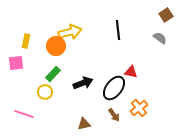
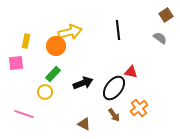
brown triangle: rotated 40 degrees clockwise
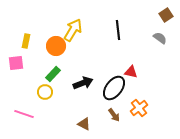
yellow arrow: moved 3 px right, 2 px up; rotated 45 degrees counterclockwise
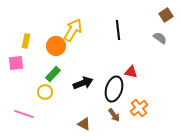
black ellipse: moved 1 px down; rotated 20 degrees counterclockwise
